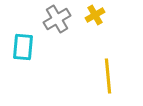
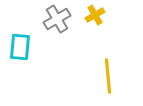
cyan rectangle: moved 3 px left
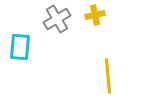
yellow cross: rotated 18 degrees clockwise
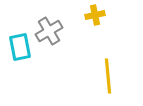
gray cross: moved 8 px left, 12 px down
cyan rectangle: rotated 16 degrees counterclockwise
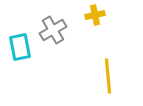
gray cross: moved 4 px right, 1 px up
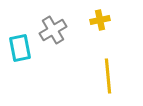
yellow cross: moved 5 px right, 5 px down
cyan rectangle: moved 1 px down
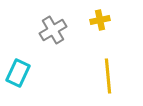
cyan rectangle: moved 2 px left, 25 px down; rotated 36 degrees clockwise
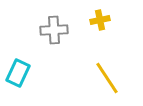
gray cross: moved 1 px right; rotated 28 degrees clockwise
yellow line: moved 1 px left, 2 px down; rotated 28 degrees counterclockwise
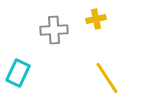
yellow cross: moved 4 px left, 1 px up
